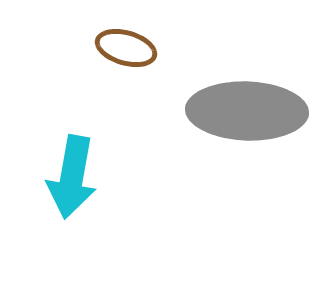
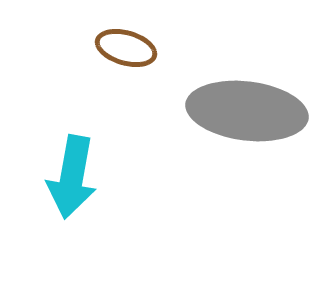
gray ellipse: rotated 5 degrees clockwise
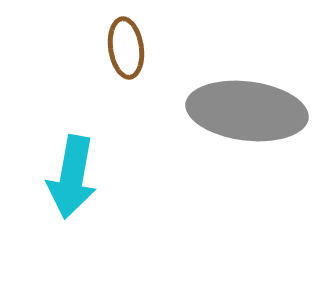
brown ellipse: rotated 66 degrees clockwise
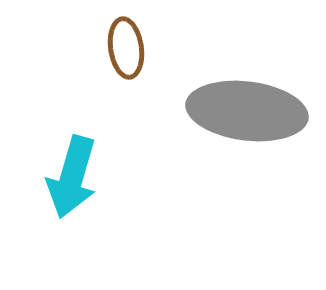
cyan arrow: rotated 6 degrees clockwise
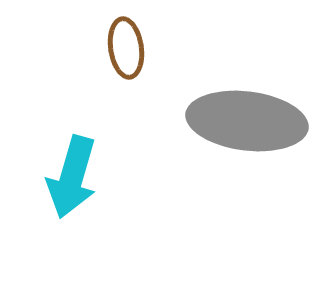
gray ellipse: moved 10 px down
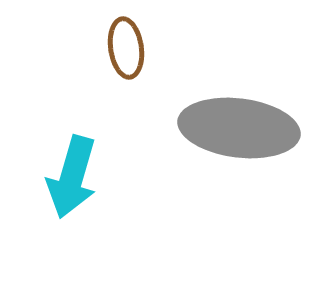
gray ellipse: moved 8 px left, 7 px down
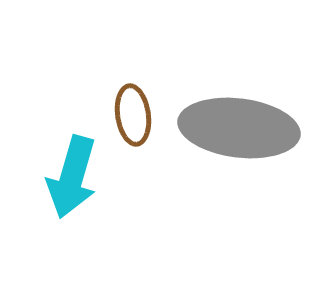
brown ellipse: moved 7 px right, 67 px down
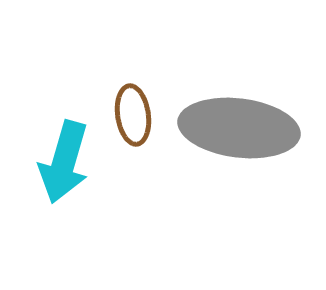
cyan arrow: moved 8 px left, 15 px up
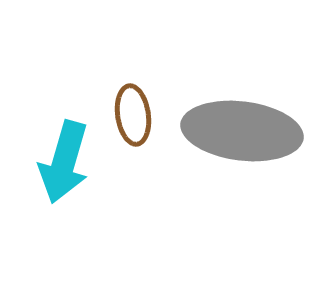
gray ellipse: moved 3 px right, 3 px down
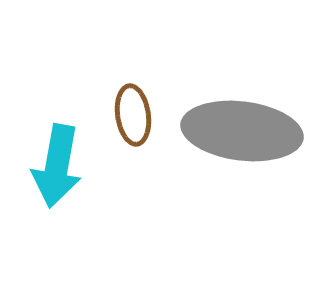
cyan arrow: moved 7 px left, 4 px down; rotated 6 degrees counterclockwise
